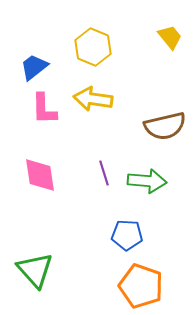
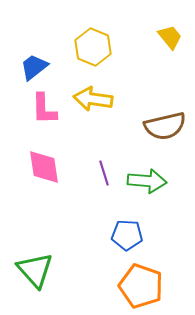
pink diamond: moved 4 px right, 8 px up
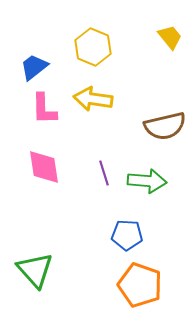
orange pentagon: moved 1 px left, 1 px up
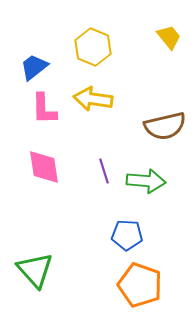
yellow trapezoid: moved 1 px left
purple line: moved 2 px up
green arrow: moved 1 px left
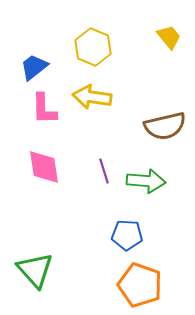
yellow arrow: moved 1 px left, 2 px up
